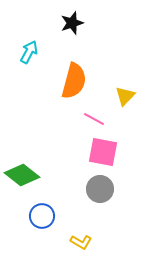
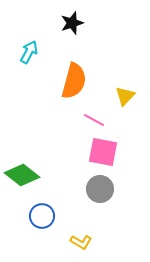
pink line: moved 1 px down
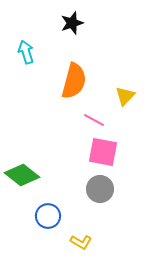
cyan arrow: moved 3 px left; rotated 45 degrees counterclockwise
blue circle: moved 6 px right
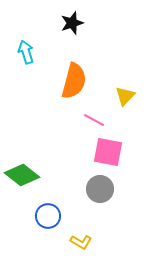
pink square: moved 5 px right
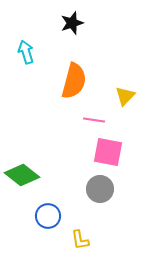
pink line: rotated 20 degrees counterclockwise
yellow L-shape: moved 1 px left, 2 px up; rotated 50 degrees clockwise
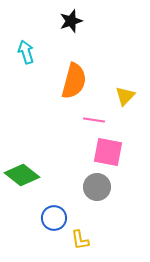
black star: moved 1 px left, 2 px up
gray circle: moved 3 px left, 2 px up
blue circle: moved 6 px right, 2 px down
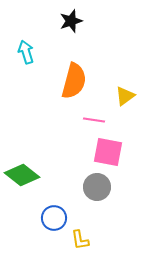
yellow triangle: rotated 10 degrees clockwise
